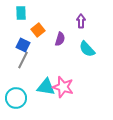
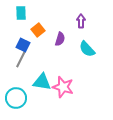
gray line: moved 2 px left, 1 px up
cyan triangle: moved 4 px left, 5 px up
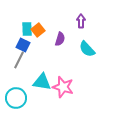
cyan rectangle: moved 6 px right, 16 px down
gray line: moved 2 px left, 1 px down
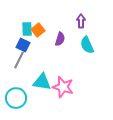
cyan semicircle: moved 4 px up; rotated 18 degrees clockwise
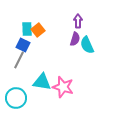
purple arrow: moved 3 px left
purple semicircle: moved 15 px right
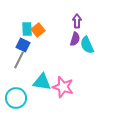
purple arrow: moved 1 px left
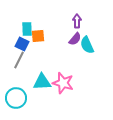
orange square: moved 6 px down; rotated 32 degrees clockwise
purple semicircle: rotated 24 degrees clockwise
blue square: moved 1 px left, 1 px up
cyan triangle: rotated 12 degrees counterclockwise
pink star: moved 4 px up
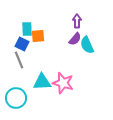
gray line: rotated 48 degrees counterclockwise
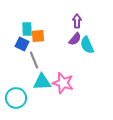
gray line: moved 15 px right
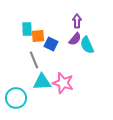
blue square: moved 29 px right
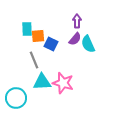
cyan semicircle: moved 1 px right, 1 px up
